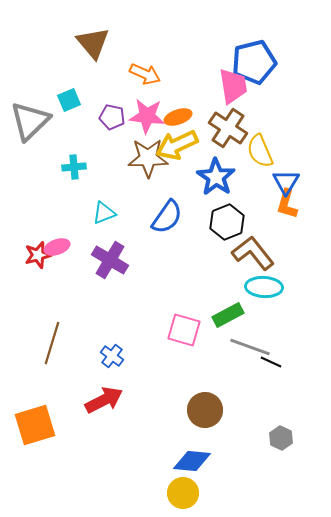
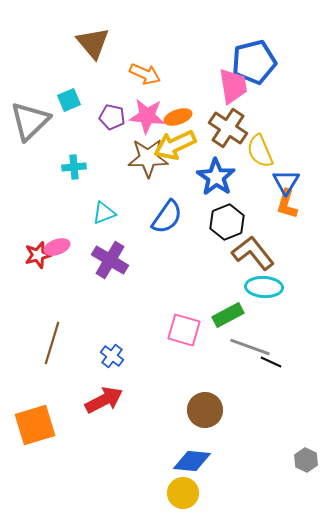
yellow arrow: moved 2 px left
gray hexagon: moved 25 px right, 22 px down
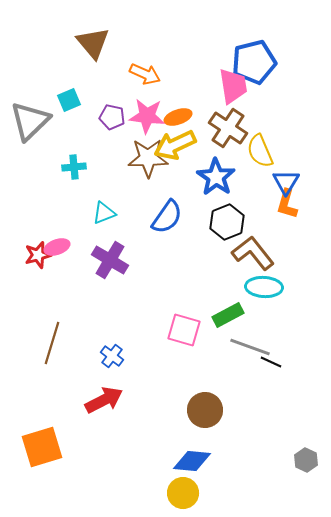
orange square: moved 7 px right, 22 px down
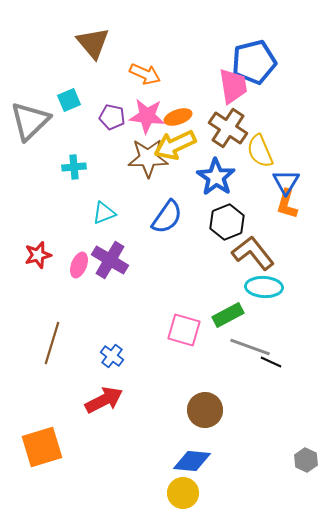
pink ellipse: moved 22 px right, 18 px down; rotated 50 degrees counterclockwise
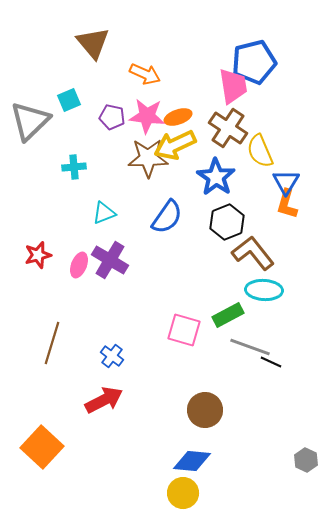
cyan ellipse: moved 3 px down
orange square: rotated 30 degrees counterclockwise
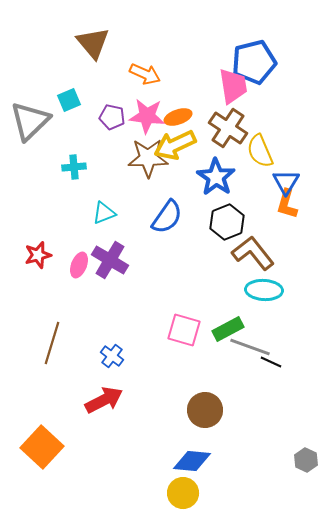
green rectangle: moved 14 px down
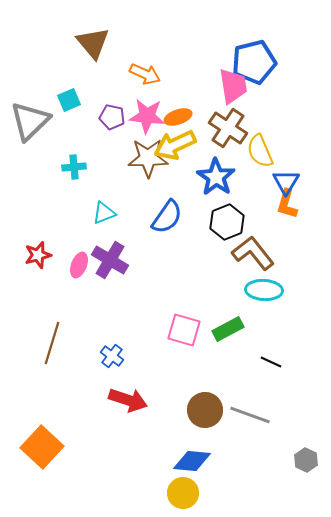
gray line: moved 68 px down
red arrow: moved 24 px right; rotated 45 degrees clockwise
